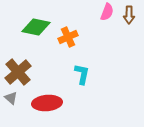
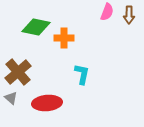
orange cross: moved 4 px left, 1 px down; rotated 24 degrees clockwise
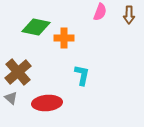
pink semicircle: moved 7 px left
cyan L-shape: moved 1 px down
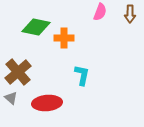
brown arrow: moved 1 px right, 1 px up
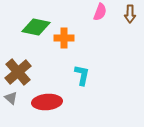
red ellipse: moved 1 px up
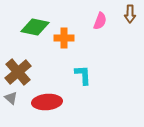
pink semicircle: moved 9 px down
green diamond: moved 1 px left
cyan L-shape: moved 1 px right; rotated 15 degrees counterclockwise
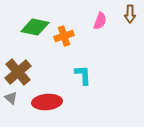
orange cross: moved 2 px up; rotated 18 degrees counterclockwise
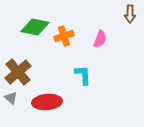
pink semicircle: moved 18 px down
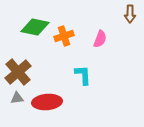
gray triangle: moved 6 px right; rotated 48 degrees counterclockwise
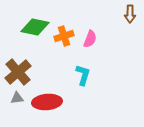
pink semicircle: moved 10 px left
cyan L-shape: rotated 20 degrees clockwise
